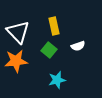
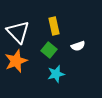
orange star: rotated 15 degrees counterclockwise
cyan star: moved 1 px left, 6 px up
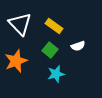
yellow rectangle: rotated 42 degrees counterclockwise
white triangle: moved 2 px right, 8 px up
green square: moved 1 px right
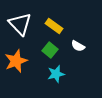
white semicircle: rotated 48 degrees clockwise
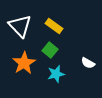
white triangle: moved 2 px down
white semicircle: moved 10 px right, 17 px down
orange star: moved 8 px right, 2 px down; rotated 10 degrees counterclockwise
